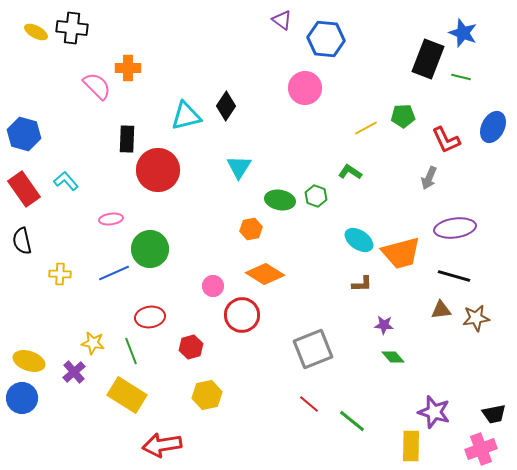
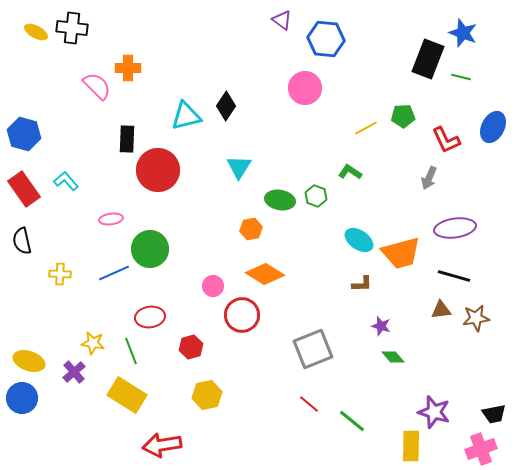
purple star at (384, 325): moved 3 px left, 1 px down; rotated 12 degrees clockwise
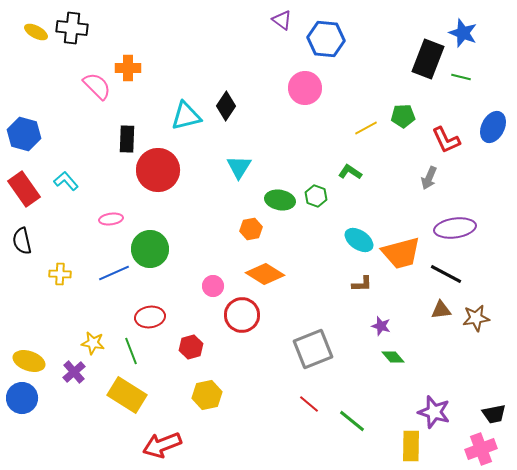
black line at (454, 276): moved 8 px left, 2 px up; rotated 12 degrees clockwise
red arrow at (162, 445): rotated 12 degrees counterclockwise
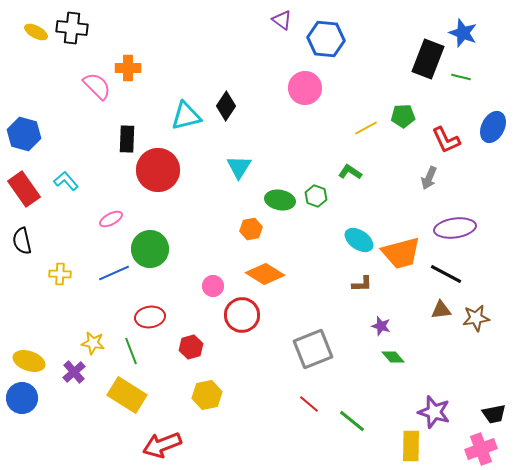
pink ellipse at (111, 219): rotated 20 degrees counterclockwise
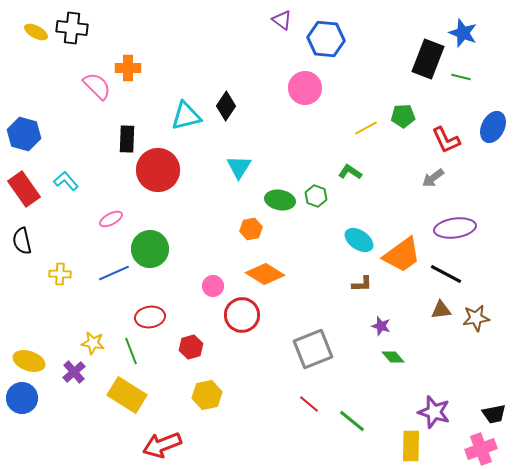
gray arrow at (429, 178): moved 4 px right; rotated 30 degrees clockwise
orange trapezoid at (401, 253): moved 1 px right, 2 px down; rotated 21 degrees counterclockwise
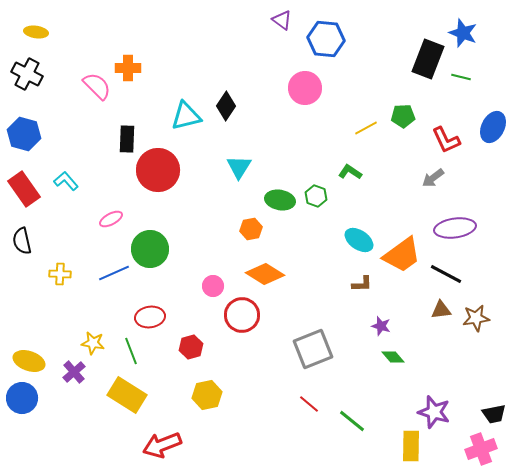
black cross at (72, 28): moved 45 px left, 46 px down; rotated 20 degrees clockwise
yellow ellipse at (36, 32): rotated 20 degrees counterclockwise
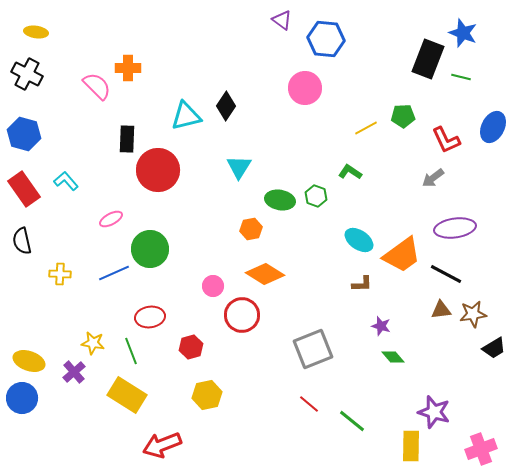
brown star at (476, 318): moved 3 px left, 4 px up
black trapezoid at (494, 414): moved 66 px up; rotated 20 degrees counterclockwise
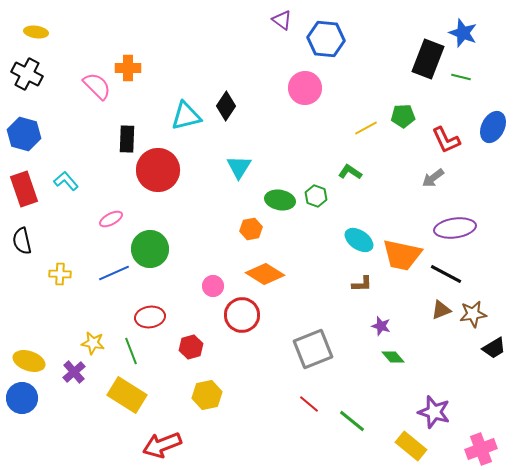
red rectangle at (24, 189): rotated 16 degrees clockwise
orange trapezoid at (402, 255): rotated 48 degrees clockwise
brown triangle at (441, 310): rotated 15 degrees counterclockwise
yellow rectangle at (411, 446): rotated 52 degrees counterclockwise
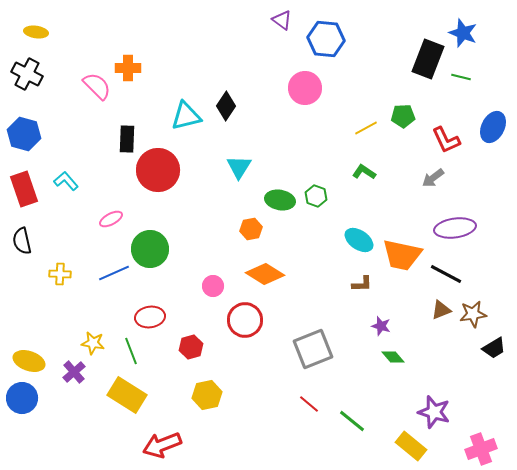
green L-shape at (350, 172): moved 14 px right
red circle at (242, 315): moved 3 px right, 5 px down
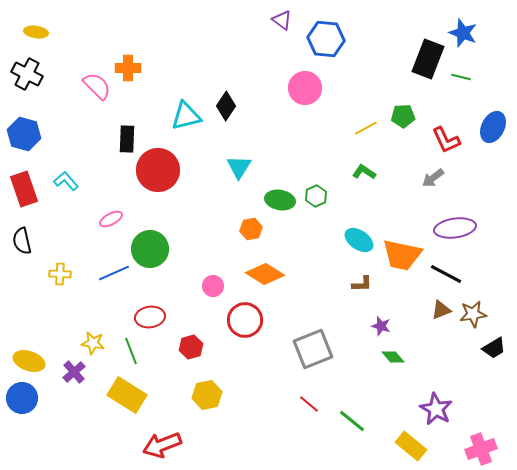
green hexagon at (316, 196): rotated 15 degrees clockwise
purple star at (434, 412): moved 2 px right, 3 px up; rotated 12 degrees clockwise
